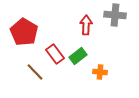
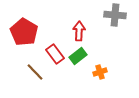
red arrow: moved 7 px left, 6 px down
orange cross: rotated 24 degrees counterclockwise
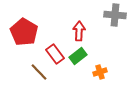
brown line: moved 4 px right
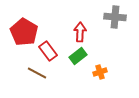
gray cross: moved 2 px down
red arrow: moved 1 px right, 1 px down
red rectangle: moved 7 px left, 3 px up
brown line: moved 2 px left, 1 px down; rotated 18 degrees counterclockwise
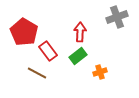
gray cross: moved 2 px right; rotated 25 degrees counterclockwise
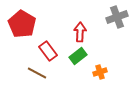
red pentagon: moved 2 px left, 8 px up
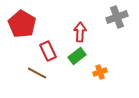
red rectangle: rotated 12 degrees clockwise
green rectangle: moved 1 px left
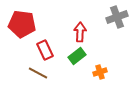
red pentagon: rotated 24 degrees counterclockwise
red rectangle: moved 3 px left, 1 px up
brown line: moved 1 px right
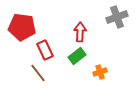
red pentagon: moved 3 px down
brown line: rotated 24 degrees clockwise
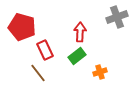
red pentagon: rotated 8 degrees clockwise
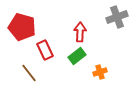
brown line: moved 9 px left
